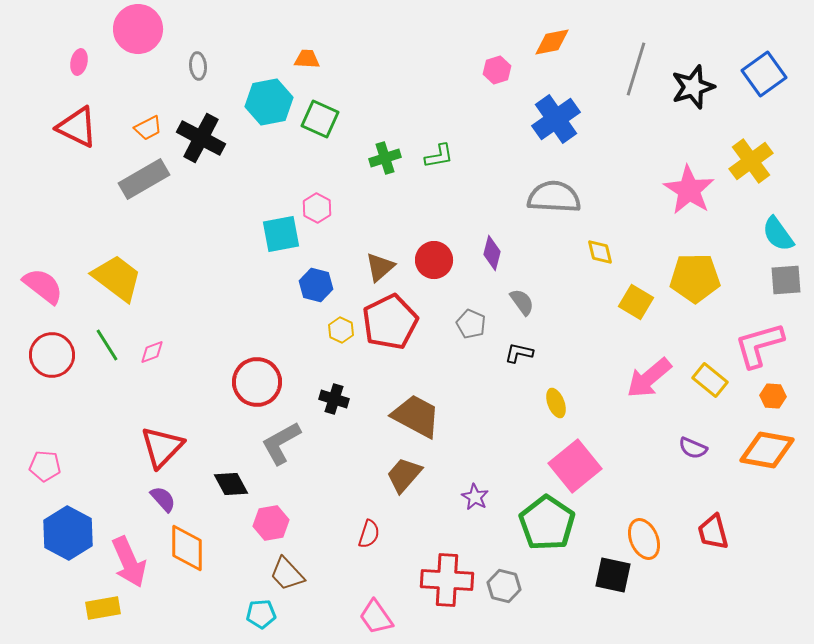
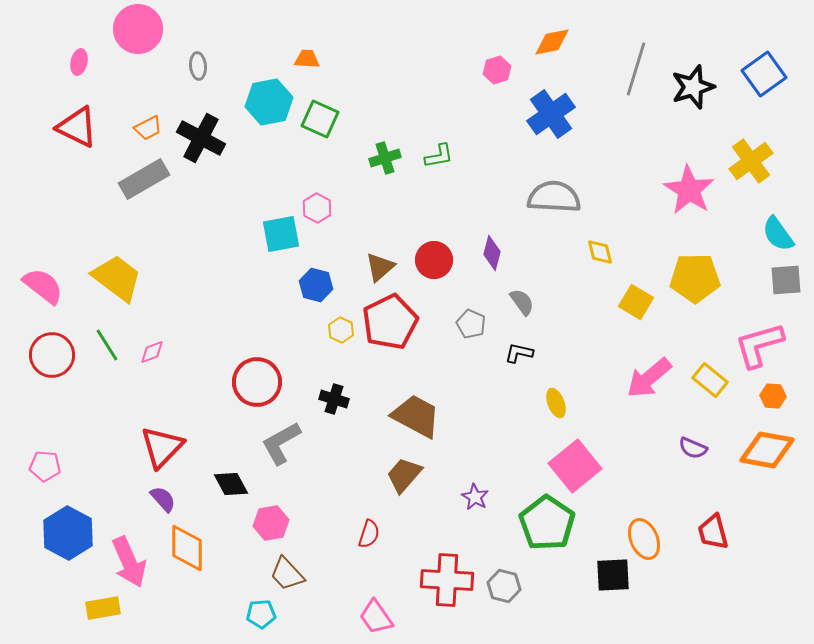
blue cross at (556, 119): moved 5 px left, 5 px up
black square at (613, 575): rotated 15 degrees counterclockwise
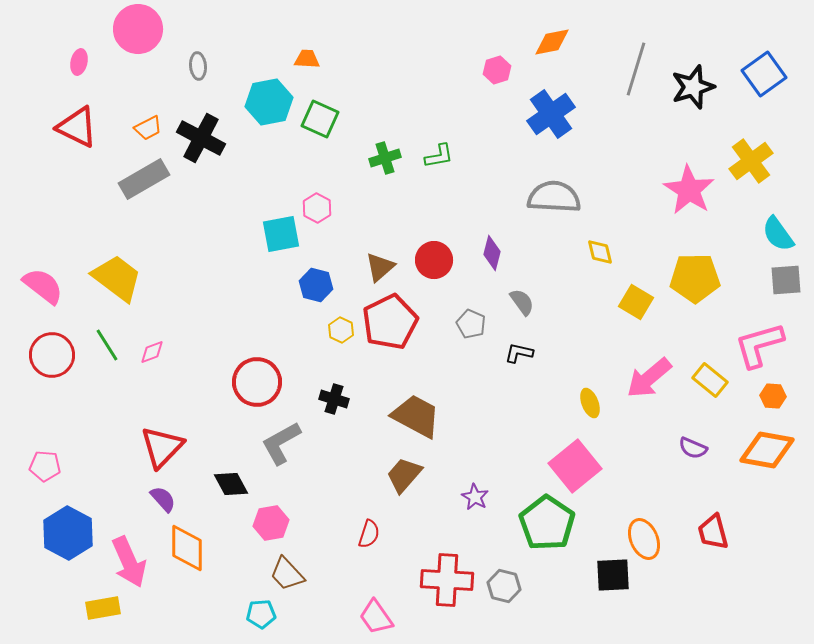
yellow ellipse at (556, 403): moved 34 px right
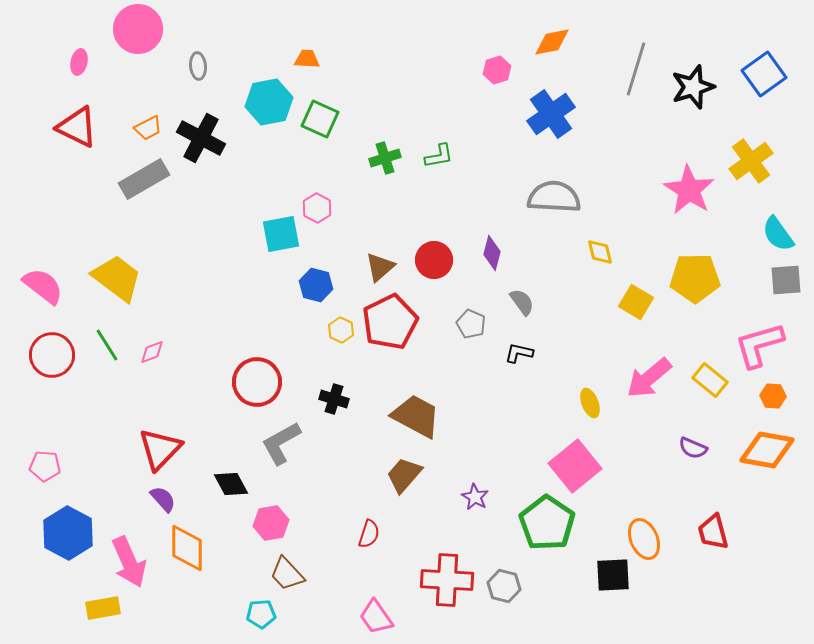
red triangle at (162, 447): moved 2 px left, 2 px down
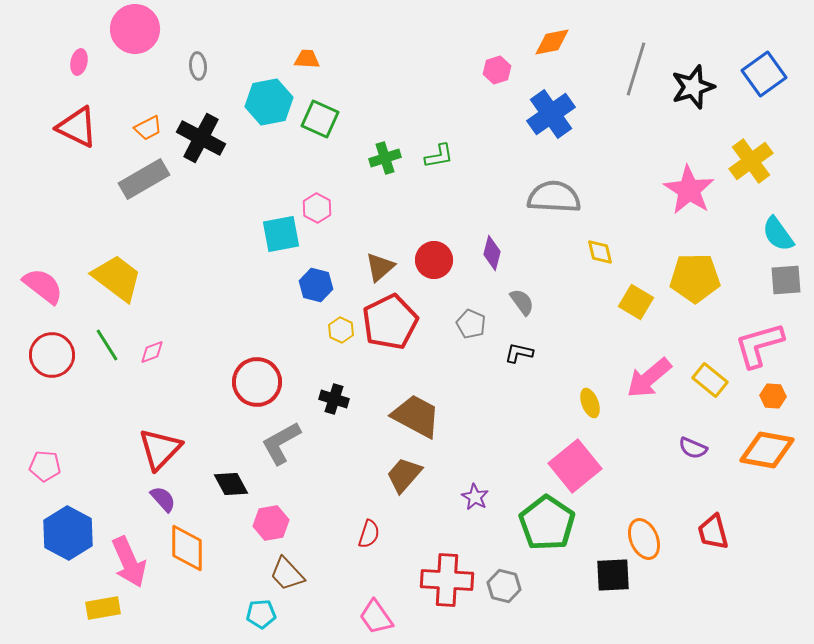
pink circle at (138, 29): moved 3 px left
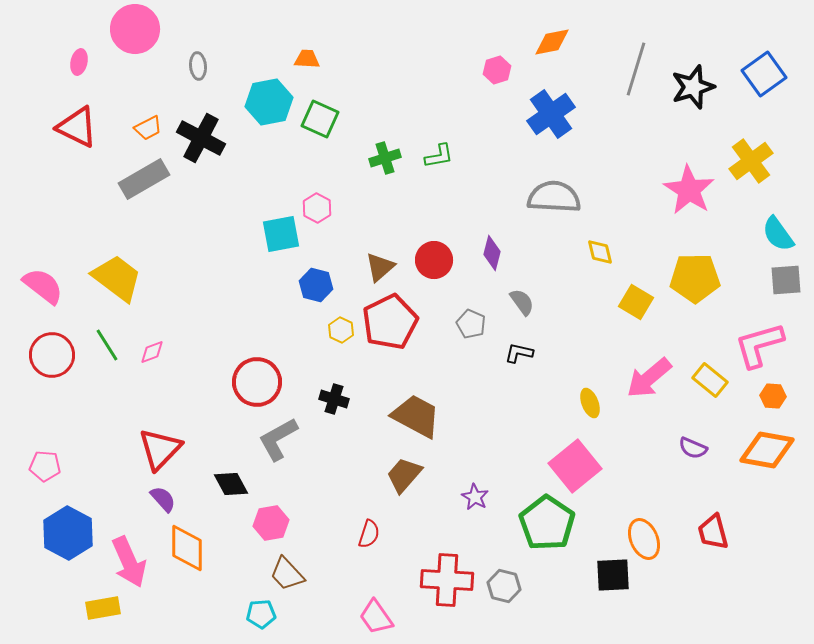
gray L-shape at (281, 443): moved 3 px left, 4 px up
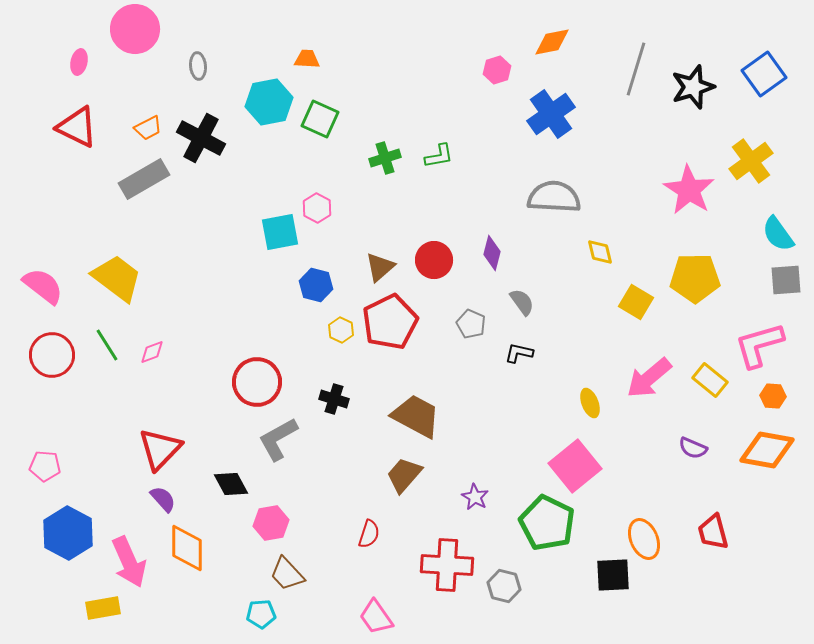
cyan square at (281, 234): moved 1 px left, 2 px up
green pentagon at (547, 523): rotated 8 degrees counterclockwise
red cross at (447, 580): moved 15 px up
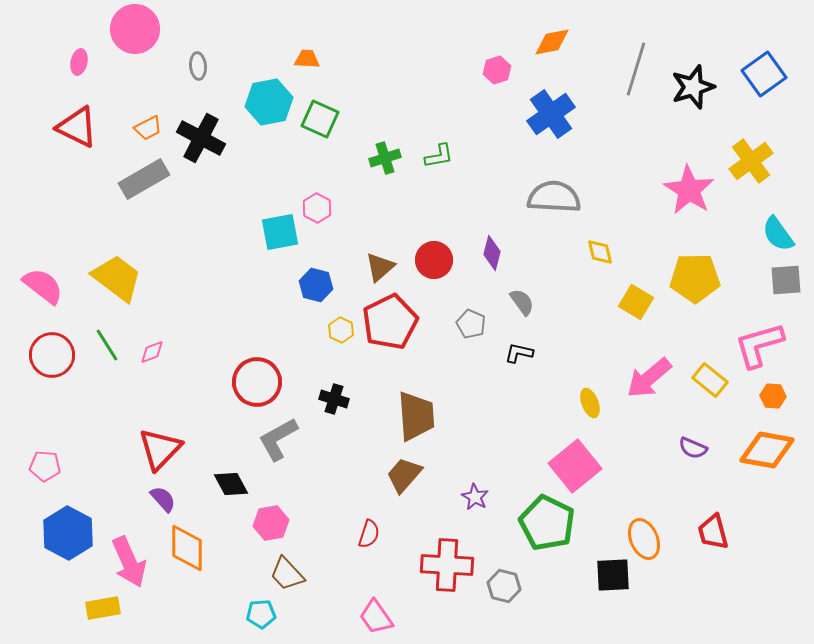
brown trapezoid at (416, 416): rotated 58 degrees clockwise
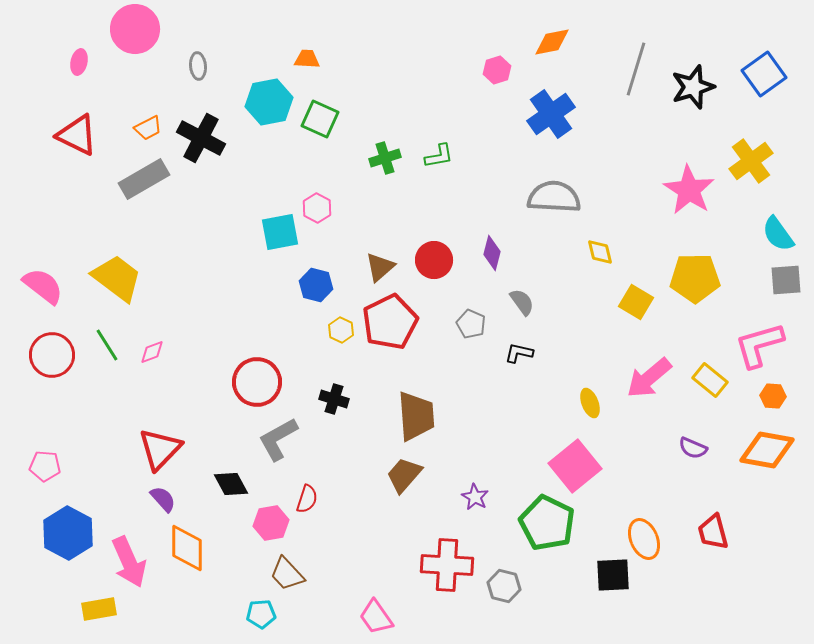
red triangle at (77, 127): moved 8 px down
red semicircle at (369, 534): moved 62 px left, 35 px up
yellow rectangle at (103, 608): moved 4 px left, 1 px down
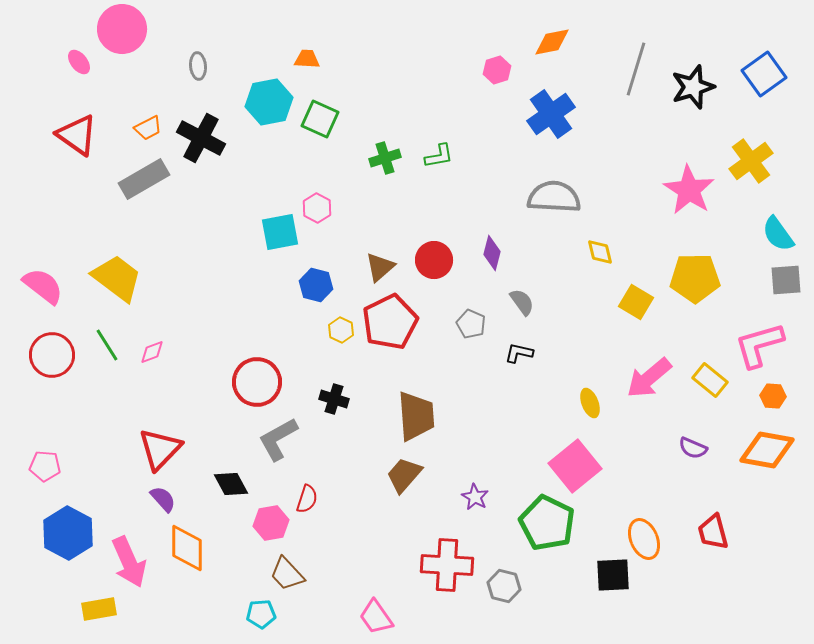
pink circle at (135, 29): moved 13 px left
pink ellipse at (79, 62): rotated 50 degrees counterclockwise
red triangle at (77, 135): rotated 9 degrees clockwise
